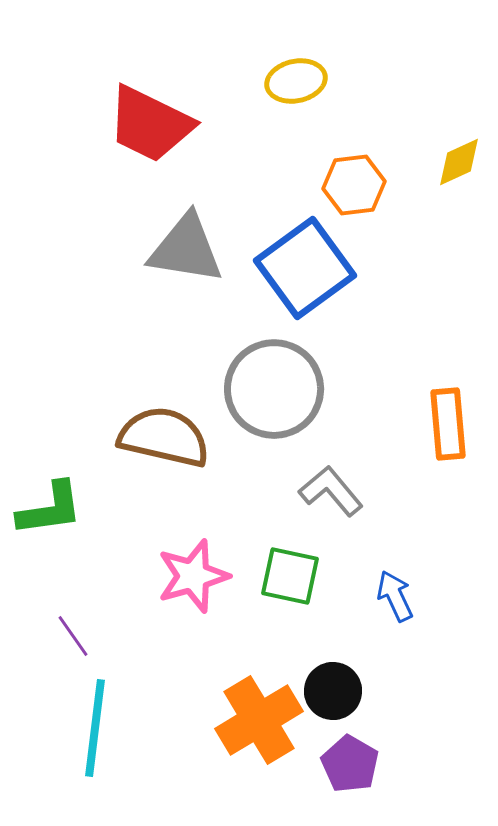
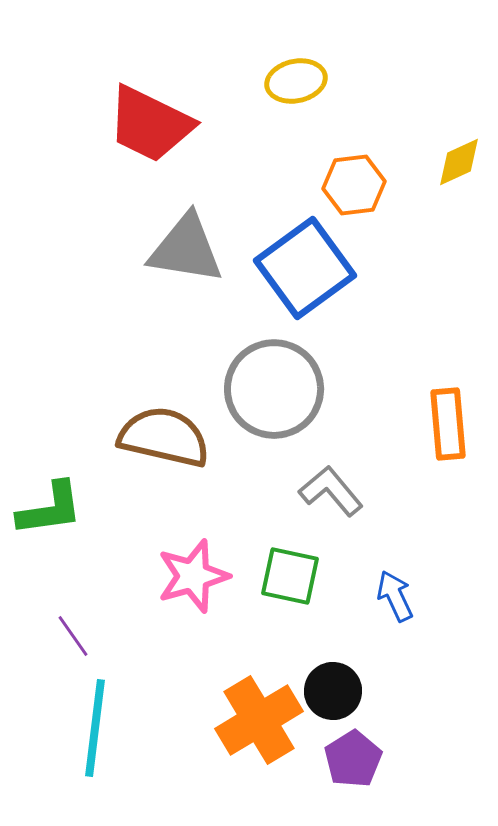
purple pentagon: moved 3 px right, 5 px up; rotated 10 degrees clockwise
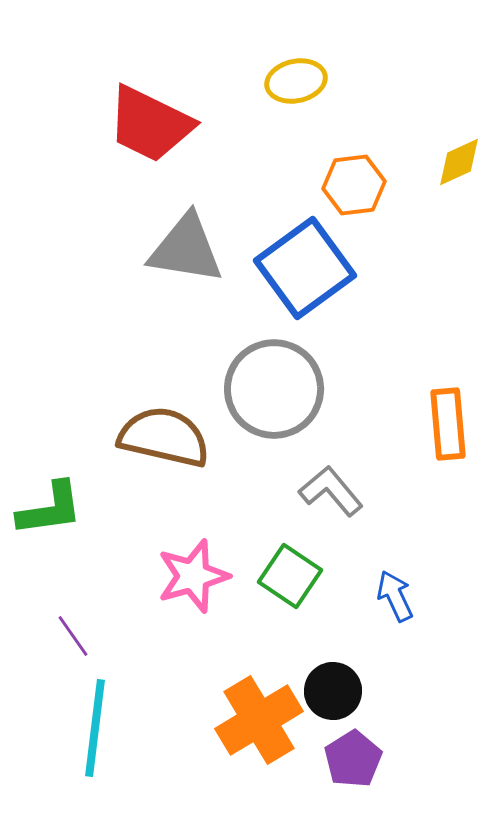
green square: rotated 22 degrees clockwise
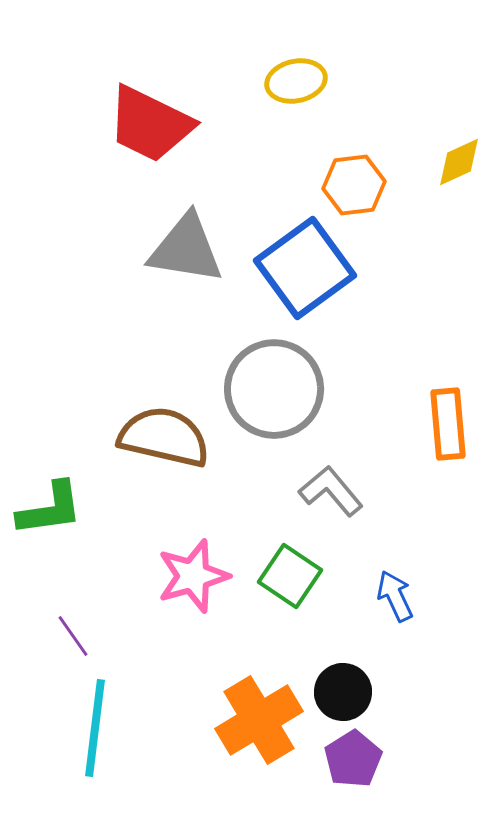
black circle: moved 10 px right, 1 px down
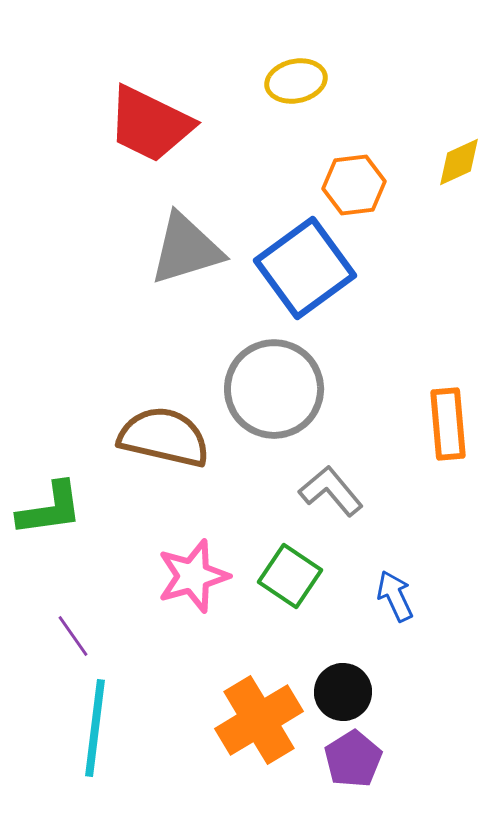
gray triangle: rotated 26 degrees counterclockwise
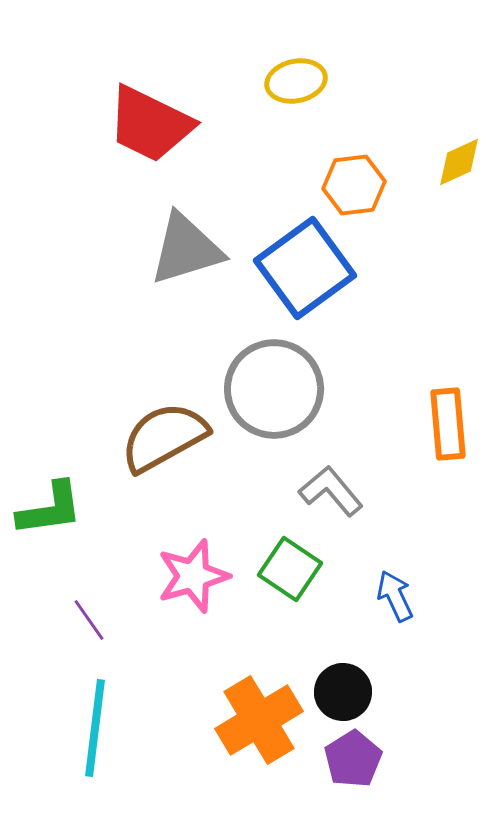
brown semicircle: rotated 42 degrees counterclockwise
green square: moved 7 px up
purple line: moved 16 px right, 16 px up
